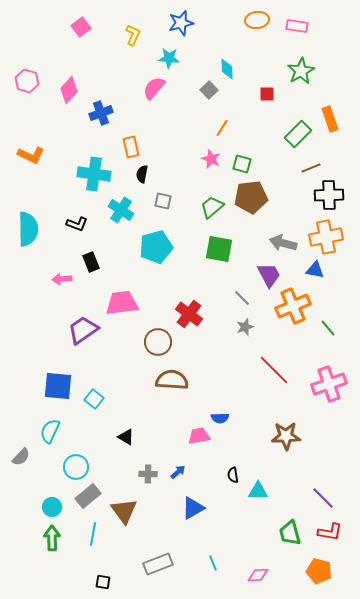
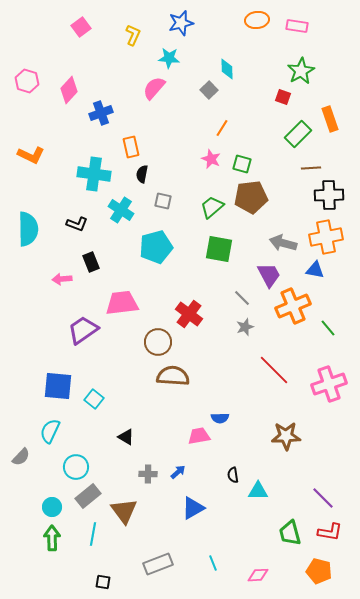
red square at (267, 94): moved 16 px right, 3 px down; rotated 21 degrees clockwise
brown line at (311, 168): rotated 18 degrees clockwise
brown semicircle at (172, 380): moved 1 px right, 4 px up
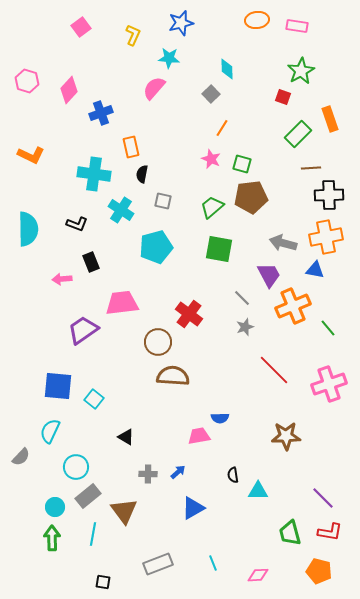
gray square at (209, 90): moved 2 px right, 4 px down
cyan circle at (52, 507): moved 3 px right
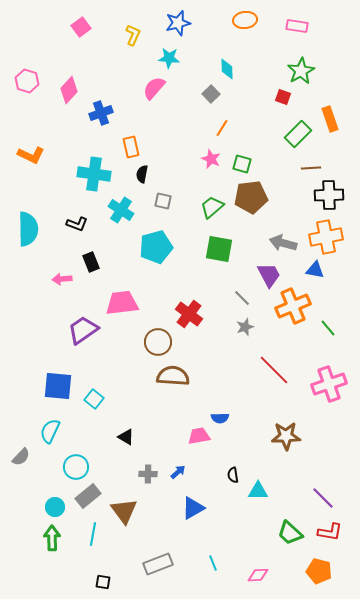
orange ellipse at (257, 20): moved 12 px left
blue star at (181, 23): moved 3 px left
green trapezoid at (290, 533): rotated 32 degrees counterclockwise
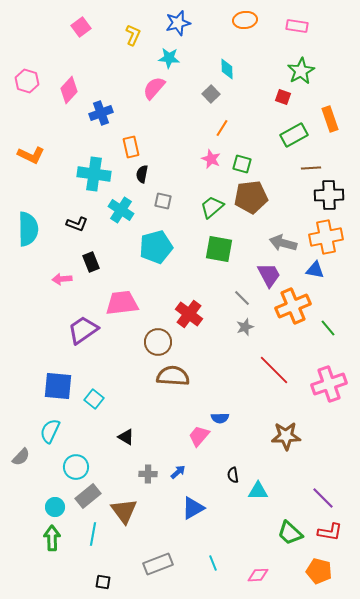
green rectangle at (298, 134): moved 4 px left, 1 px down; rotated 16 degrees clockwise
pink trapezoid at (199, 436): rotated 40 degrees counterclockwise
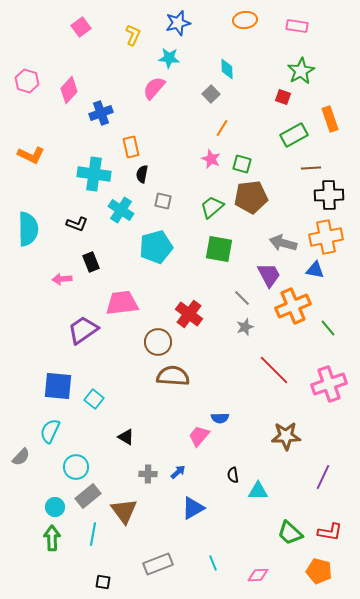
purple line at (323, 498): moved 21 px up; rotated 70 degrees clockwise
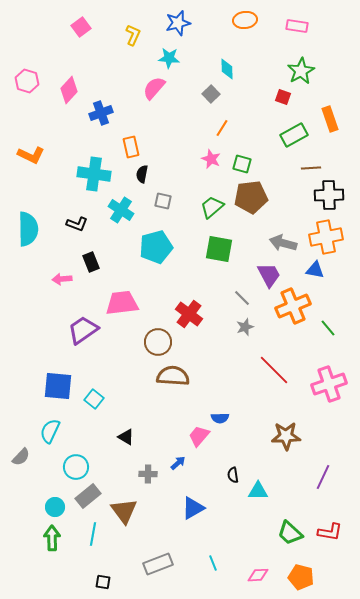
blue arrow at (178, 472): moved 9 px up
orange pentagon at (319, 571): moved 18 px left, 6 px down
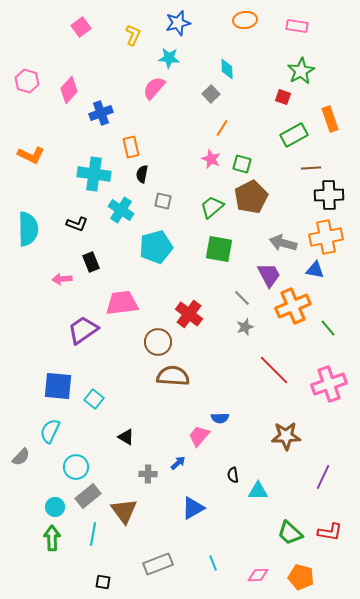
brown pentagon at (251, 197): rotated 20 degrees counterclockwise
